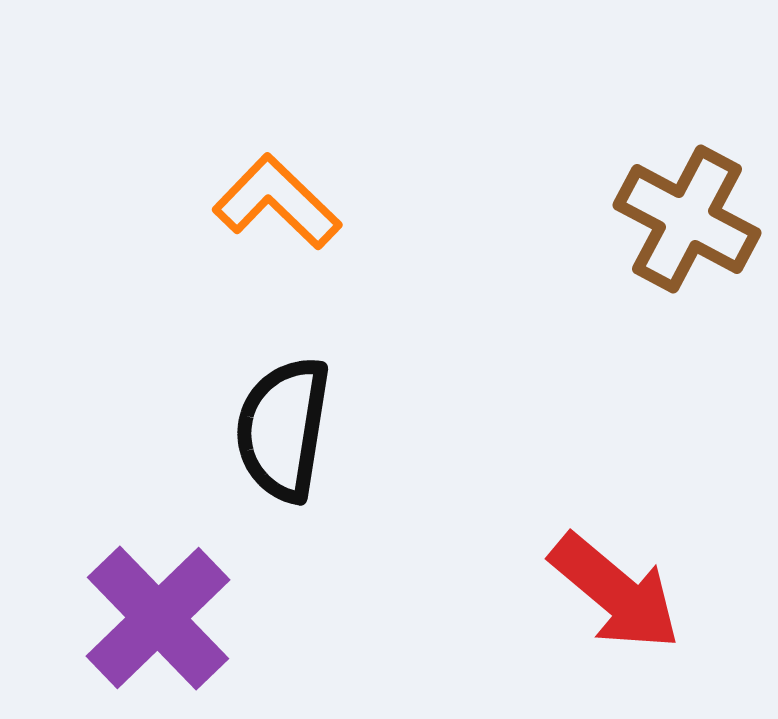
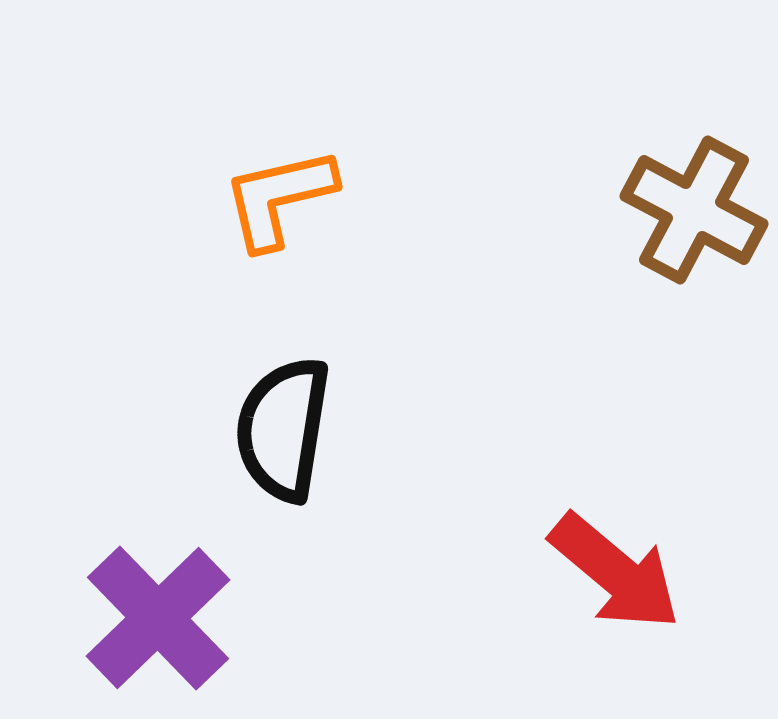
orange L-shape: moved 2 px right, 4 px up; rotated 57 degrees counterclockwise
brown cross: moved 7 px right, 9 px up
red arrow: moved 20 px up
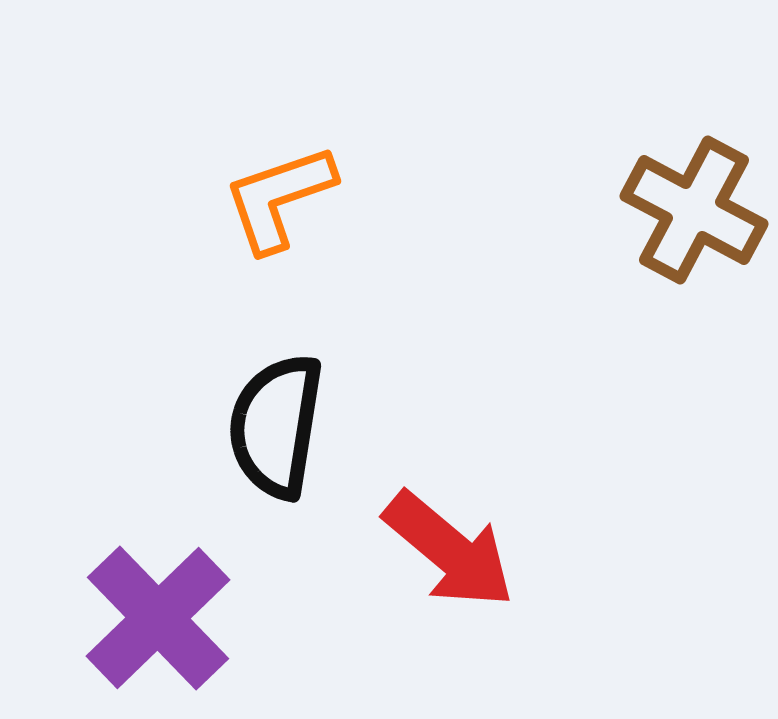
orange L-shape: rotated 6 degrees counterclockwise
black semicircle: moved 7 px left, 3 px up
red arrow: moved 166 px left, 22 px up
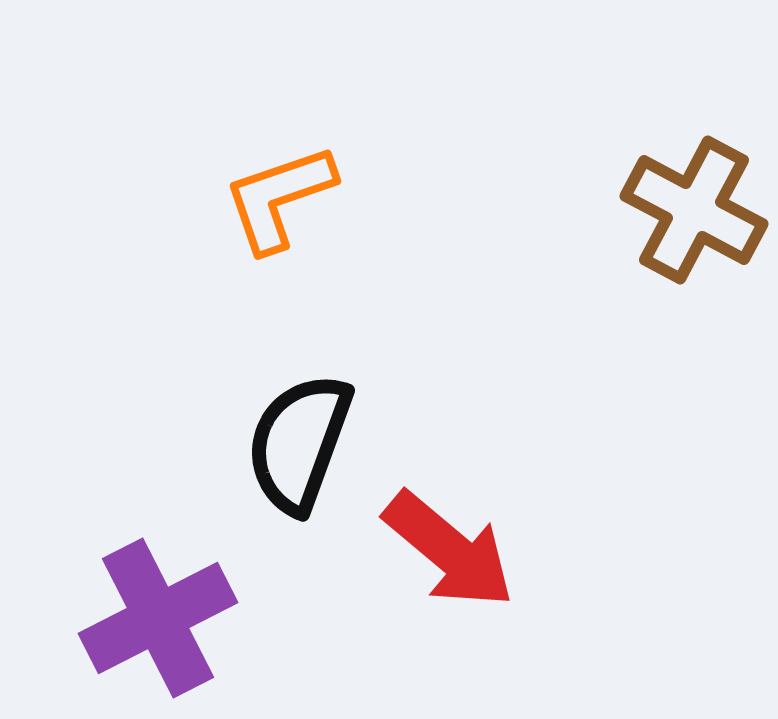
black semicircle: moved 23 px right, 17 px down; rotated 11 degrees clockwise
purple cross: rotated 17 degrees clockwise
